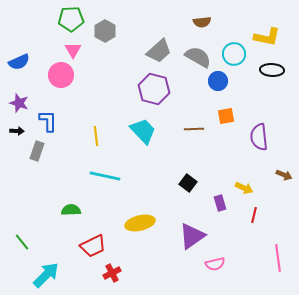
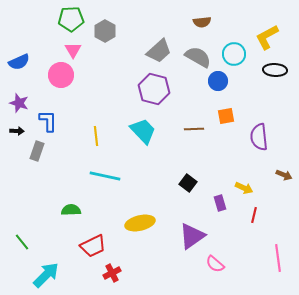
yellow L-shape: rotated 140 degrees clockwise
black ellipse: moved 3 px right
pink semicircle: rotated 54 degrees clockwise
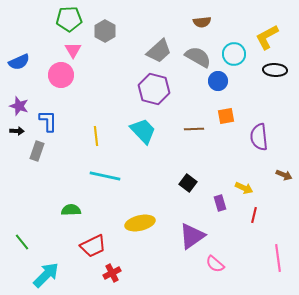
green pentagon: moved 2 px left
purple star: moved 3 px down
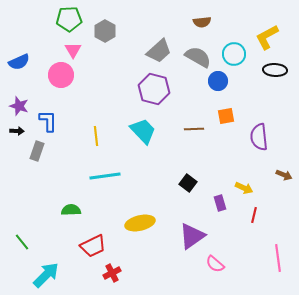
cyan line: rotated 20 degrees counterclockwise
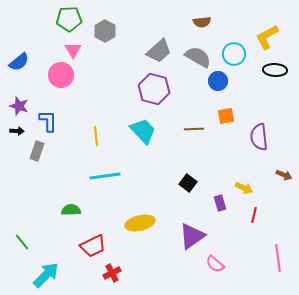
blue semicircle: rotated 15 degrees counterclockwise
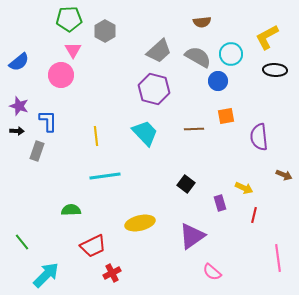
cyan circle: moved 3 px left
cyan trapezoid: moved 2 px right, 2 px down
black square: moved 2 px left, 1 px down
pink semicircle: moved 3 px left, 8 px down
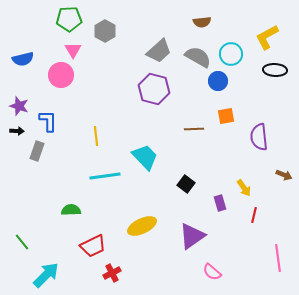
blue semicircle: moved 4 px right, 3 px up; rotated 25 degrees clockwise
cyan trapezoid: moved 24 px down
yellow arrow: rotated 30 degrees clockwise
yellow ellipse: moved 2 px right, 3 px down; rotated 12 degrees counterclockwise
